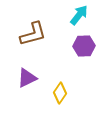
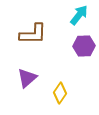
brown L-shape: rotated 16 degrees clockwise
purple triangle: rotated 15 degrees counterclockwise
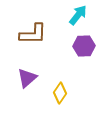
cyan arrow: moved 1 px left
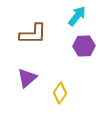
cyan arrow: moved 1 px left, 1 px down
